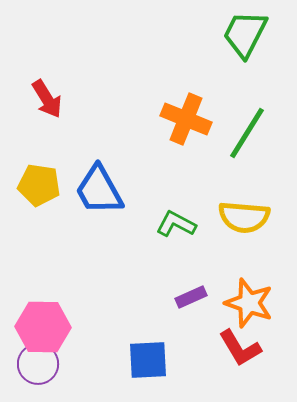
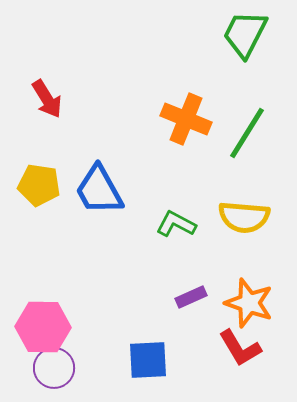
purple circle: moved 16 px right, 4 px down
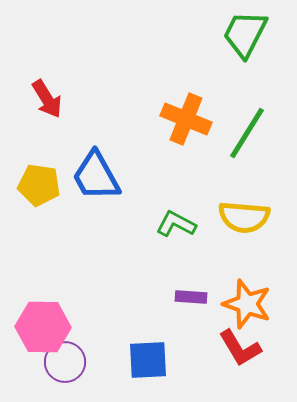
blue trapezoid: moved 3 px left, 14 px up
purple rectangle: rotated 28 degrees clockwise
orange star: moved 2 px left, 1 px down
purple circle: moved 11 px right, 6 px up
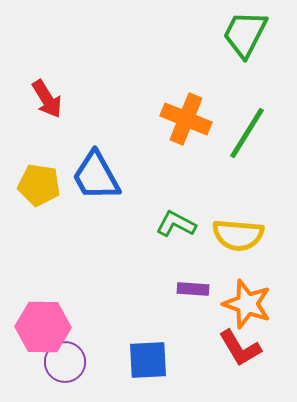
yellow semicircle: moved 6 px left, 18 px down
purple rectangle: moved 2 px right, 8 px up
